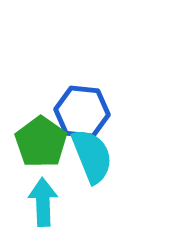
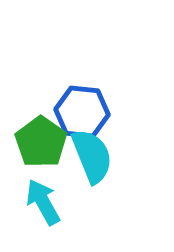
cyan arrow: rotated 27 degrees counterclockwise
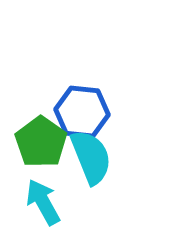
cyan semicircle: moved 1 px left, 1 px down
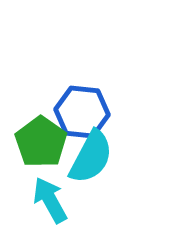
cyan semicircle: rotated 50 degrees clockwise
cyan arrow: moved 7 px right, 2 px up
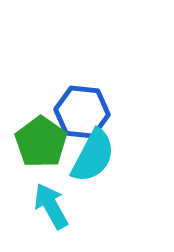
cyan semicircle: moved 2 px right, 1 px up
cyan arrow: moved 1 px right, 6 px down
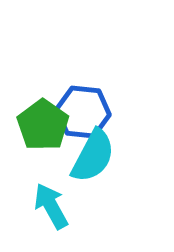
blue hexagon: moved 1 px right
green pentagon: moved 2 px right, 17 px up
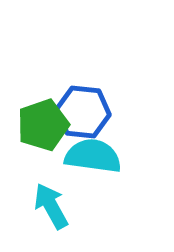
green pentagon: rotated 18 degrees clockwise
cyan semicircle: rotated 110 degrees counterclockwise
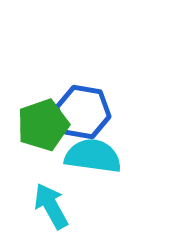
blue hexagon: rotated 4 degrees clockwise
